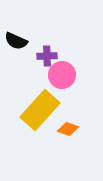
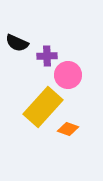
black semicircle: moved 1 px right, 2 px down
pink circle: moved 6 px right
yellow rectangle: moved 3 px right, 3 px up
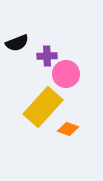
black semicircle: rotated 45 degrees counterclockwise
pink circle: moved 2 px left, 1 px up
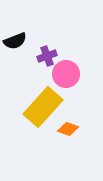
black semicircle: moved 2 px left, 2 px up
purple cross: rotated 18 degrees counterclockwise
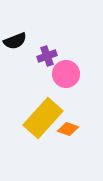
yellow rectangle: moved 11 px down
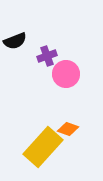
yellow rectangle: moved 29 px down
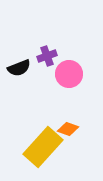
black semicircle: moved 4 px right, 27 px down
pink circle: moved 3 px right
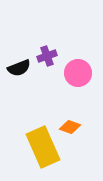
pink circle: moved 9 px right, 1 px up
orange diamond: moved 2 px right, 2 px up
yellow rectangle: rotated 66 degrees counterclockwise
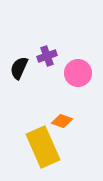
black semicircle: rotated 135 degrees clockwise
orange diamond: moved 8 px left, 6 px up
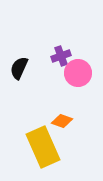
purple cross: moved 14 px right
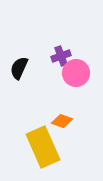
pink circle: moved 2 px left
